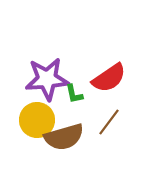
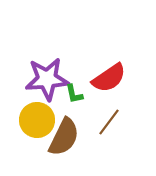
brown semicircle: rotated 48 degrees counterclockwise
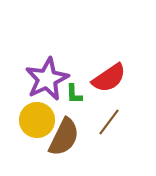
purple star: rotated 21 degrees counterclockwise
green L-shape: rotated 10 degrees clockwise
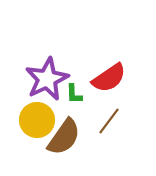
brown line: moved 1 px up
brown semicircle: rotated 9 degrees clockwise
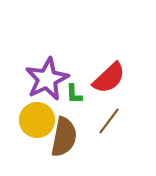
red semicircle: rotated 9 degrees counterclockwise
brown semicircle: rotated 24 degrees counterclockwise
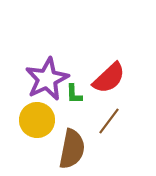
brown semicircle: moved 8 px right, 12 px down
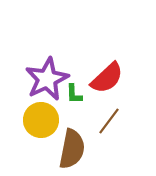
red semicircle: moved 2 px left
yellow circle: moved 4 px right
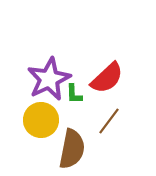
purple star: moved 2 px right
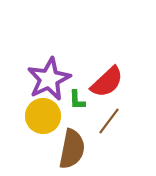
red semicircle: moved 4 px down
green L-shape: moved 3 px right, 6 px down
yellow circle: moved 2 px right, 4 px up
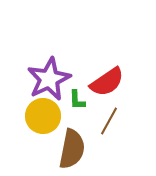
red semicircle: rotated 9 degrees clockwise
brown line: rotated 8 degrees counterclockwise
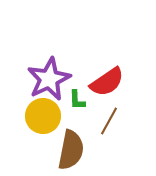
brown semicircle: moved 1 px left, 1 px down
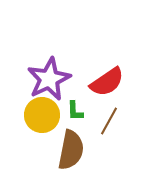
green L-shape: moved 2 px left, 11 px down
yellow circle: moved 1 px left, 1 px up
